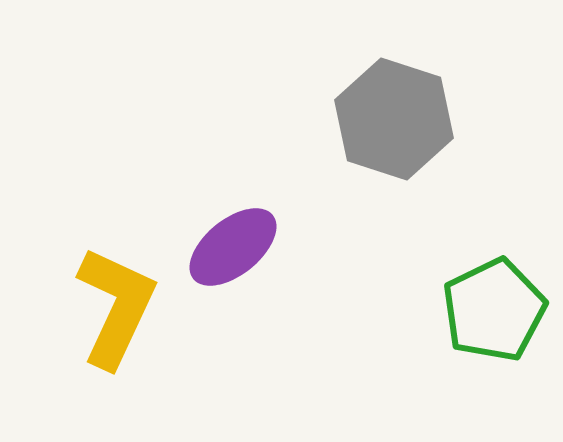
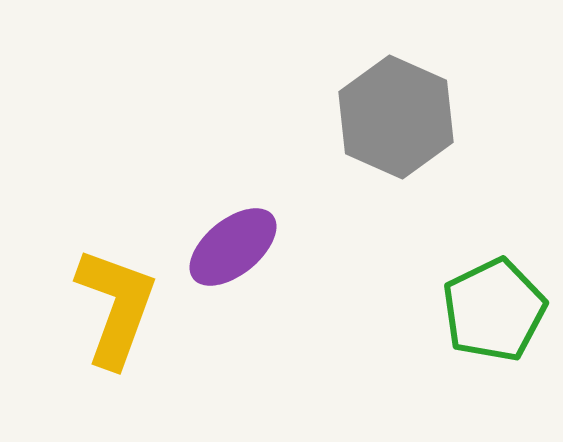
gray hexagon: moved 2 px right, 2 px up; rotated 6 degrees clockwise
yellow L-shape: rotated 5 degrees counterclockwise
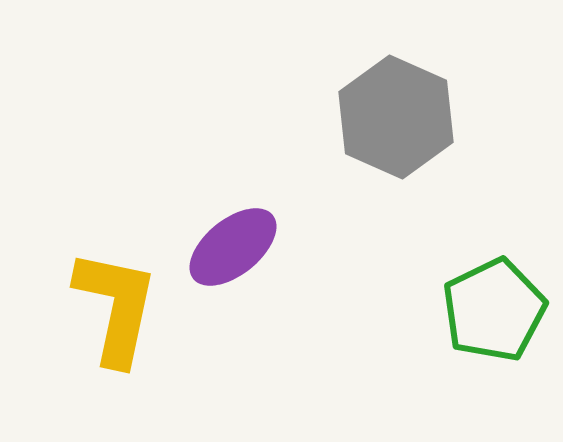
yellow L-shape: rotated 8 degrees counterclockwise
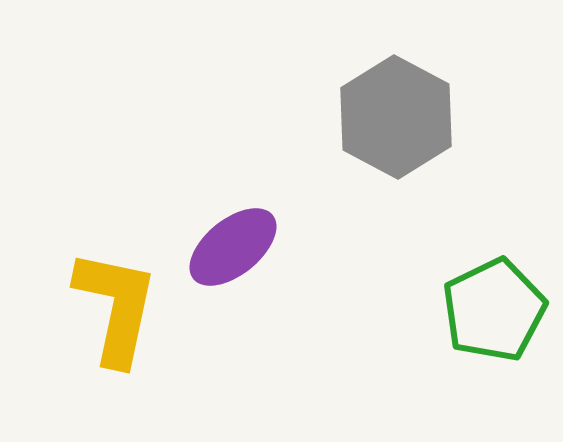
gray hexagon: rotated 4 degrees clockwise
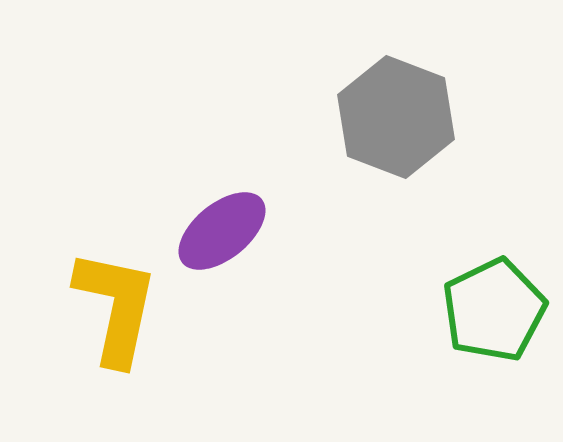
gray hexagon: rotated 7 degrees counterclockwise
purple ellipse: moved 11 px left, 16 px up
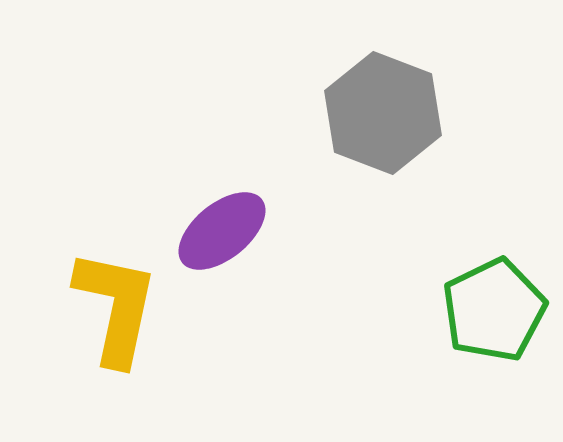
gray hexagon: moved 13 px left, 4 px up
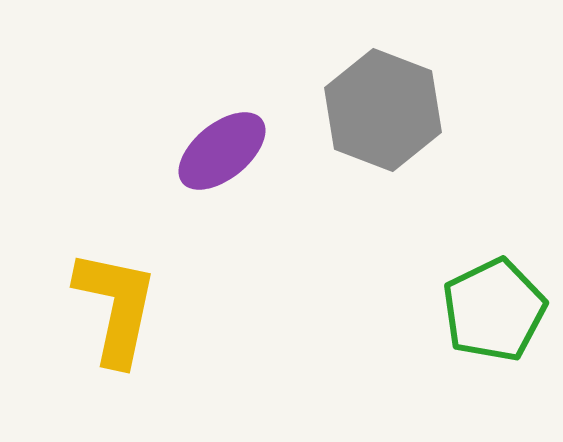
gray hexagon: moved 3 px up
purple ellipse: moved 80 px up
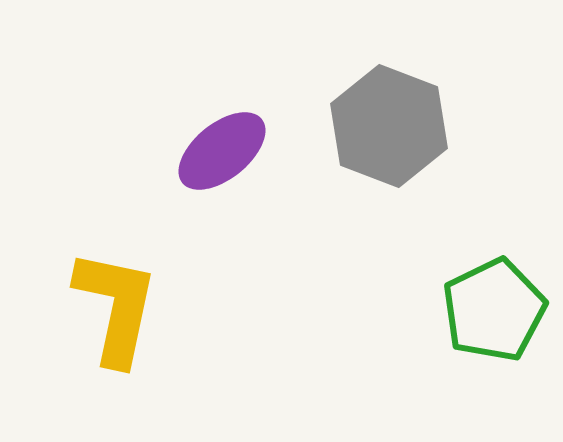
gray hexagon: moved 6 px right, 16 px down
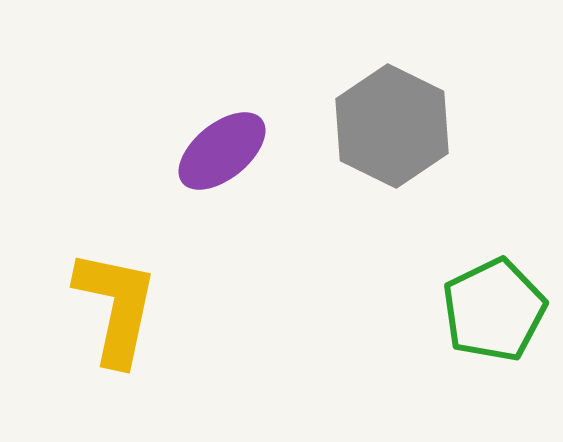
gray hexagon: moved 3 px right; rotated 5 degrees clockwise
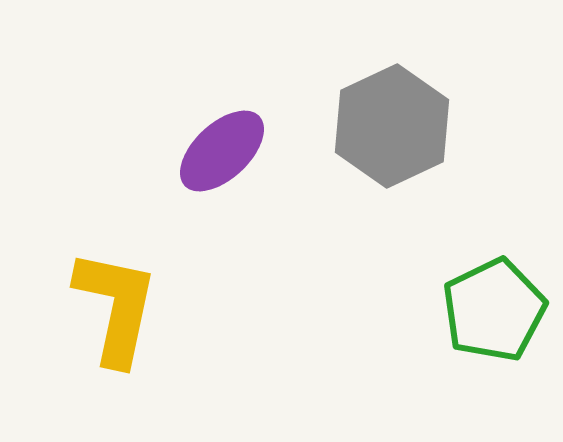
gray hexagon: rotated 9 degrees clockwise
purple ellipse: rotated 4 degrees counterclockwise
